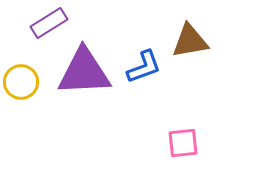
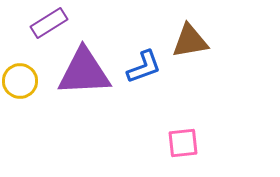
yellow circle: moved 1 px left, 1 px up
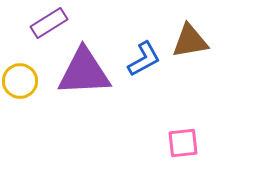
blue L-shape: moved 8 px up; rotated 9 degrees counterclockwise
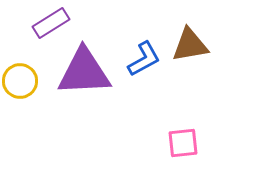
purple rectangle: moved 2 px right
brown triangle: moved 4 px down
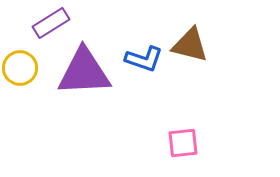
brown triangle: rotated 24 degrees clockwise
blue L-shape: rotated 48 degrees clockwise
yellow circle: moved 13 px up
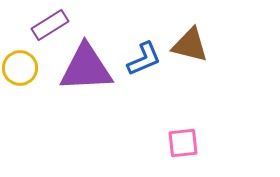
purple rectangle: moved 1 px left, 2 px down
blue L-shape: rotated 42 degrees counterclockwise
purple triangle: moved 2 px right, 4 px up
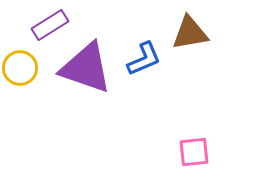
brown triangle: moved 12 px up; rotated 24 degrees counterclockwise
purple triangle: rotated 22 degrees clockwise
pink square: moved 11 px right, 9 px down
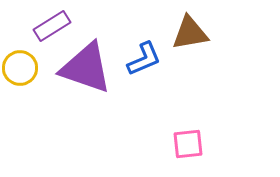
purple rectangle: moved 2 px right, 1 px down
pink square: moved 6 px left, 8 px up
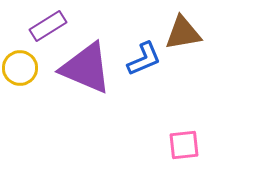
purple rectangle: moved 4 px left
brown triangle: moved 7 px left
purple triangle: rotated 4 degrees clockwise
pink square: moved 4 px left, 1 px down
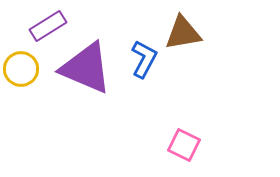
blue L-shape: rotated 39 degrees counterclockwise
yellow circle: moved 1 px right, 1 px down
pink square: rotated 32 degrees clockwise
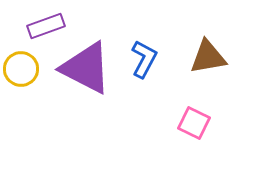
purple rectangle: moved 2 px left; rotated 12 degrees clockwise
brown triangle: moved 25 px right, 24 px down
purple triangle: rotated 4 degrees clockwise
pink square: moved 10 px right, 22 px up
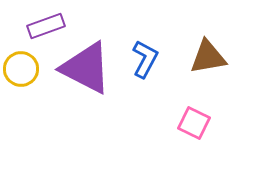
blue L-shape: moved 1 px right
